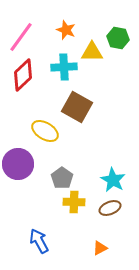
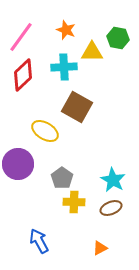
brown ellipse: moved 1 px right
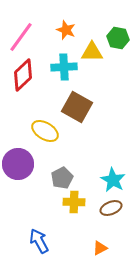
gray pentagon: rotated 10 degrees clockwise
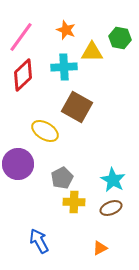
green hexagon: moved 2 px right
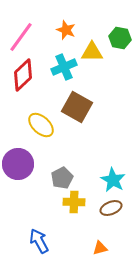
cyan cross: rotated 20 degrees counterclockwise
yellow ellipse: moved 4 px left, 6 px up; rotated 12 degrees clockwise
orange triangle: rotated 14 degrees clockwise
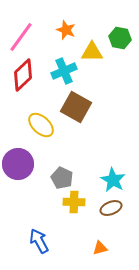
cyan cross: moved 4 px down
brown square: moved 1 px left
gray pentagon: rotated 20 degrees counterclockwise
